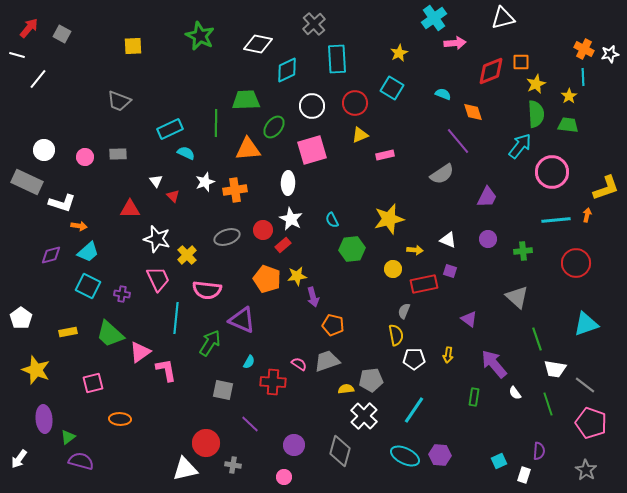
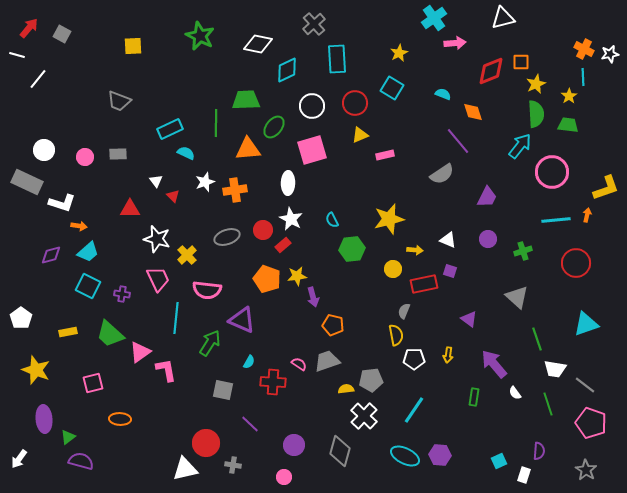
green cross at (523, 251): rotated 12 degrees counterclockwise
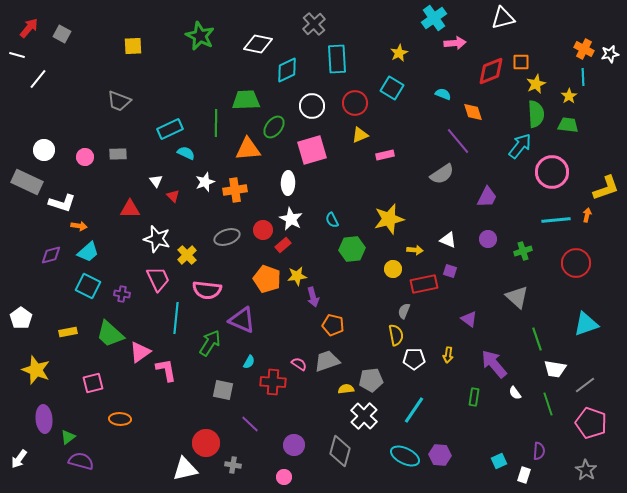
gray line at (585, 385): rotated 75 degrees counterclockwise
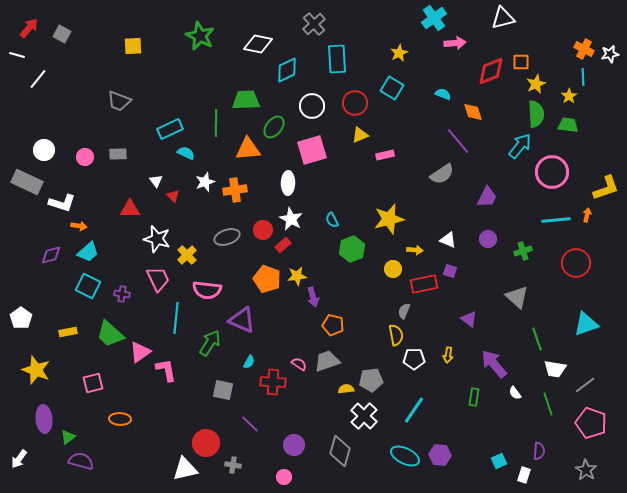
green hexagon at (352, 249): rotated 15 degrees counterclockwise
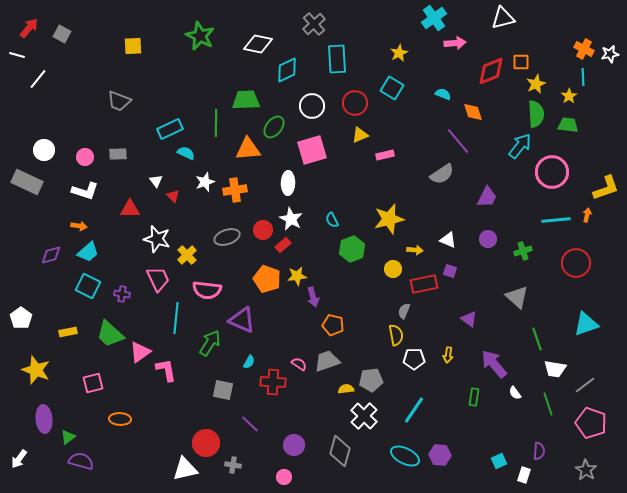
white L-shape at (62, 203): moved 23 px right, 12 px up
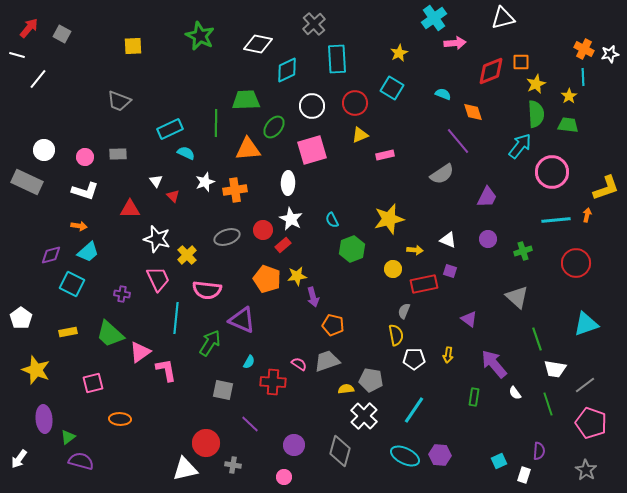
cyan square at (88, 286): moved 16 px left, 2 px up
gray pentagon at (371, 380): rotated 15 degrees clockwise
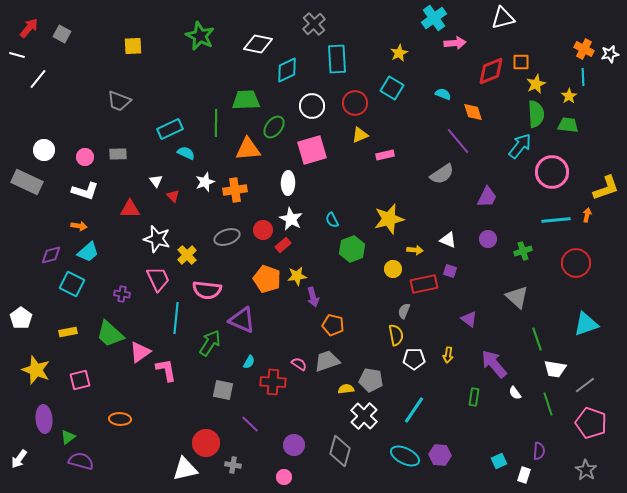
pink square at (93, 383): moved 13 px left, 3 px up
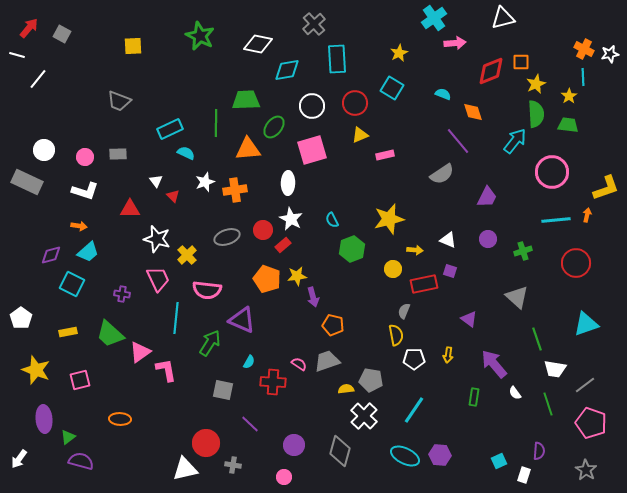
cyan diamond at (287, 70): rotated 16 degrees clockwise
cyan arrow at (520, 146): moved 5 px left, 5 px up
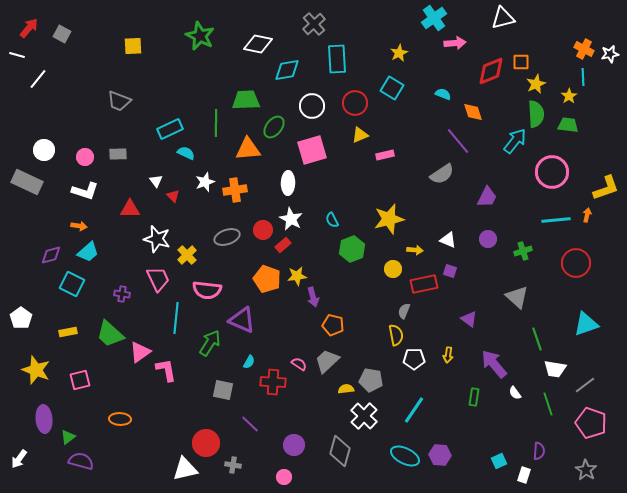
gray trapezoid at (327, 361): rotated 24 degrees counterclockwise
